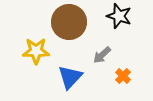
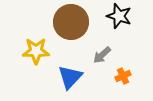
brown circle: moved 2 px right
orange cross: rotated 21 degrees clockwise
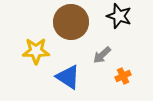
blue triangle: moved 2 px left; rotated 40 degrees counterclockwise
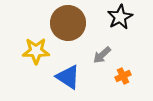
black star: moved 1 px right, 1 px down; rotated 25 degrees clockwise
brown circle: moved 3 px left, 1 px down
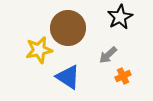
brown circle: moved 5 px down
yellow star: moved 3 px right, 1 px up; rotated 12 degrees counterclockwise
gray arrow: moved 6 px right
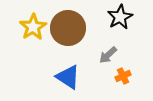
yellow star: moved 6 px left, 23 px up; rotated 20 degrees counterclockwise
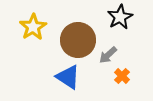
brown circle: moved 10 px right, 12 px down
orange cross: moved 1 px left; rotated 21 degrees counterclockwise
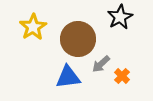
brown circle: moved 1 px up
gray arrow: moved 7 px left, 9 px down
blue triangle: rotated 40 degrees counterclockwise
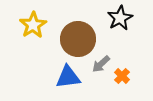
black star: moved 1 px down
yellow star: moved 2 px up
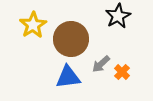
black star: moved 2 px left, 2 px up
brown circle: moved 7 px left
orange cross: moved 4 px up
